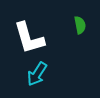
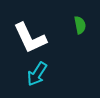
white L-shape: moved 1 px right; rotated 9 degrees counterclockwise
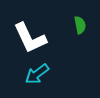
cyan arrow: rotated 20 degrees clockwise
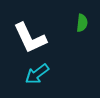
green semicircle: moved 2 px right, 2 px up; rotated 18 degrees clockwise
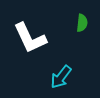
cyan arrow: moved 24 px right, 3 px down; rotated 15 degrees counterclockwise
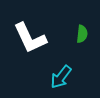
green semicircle: moved 11 px down
